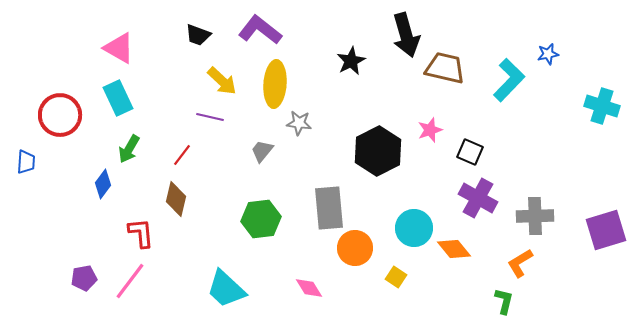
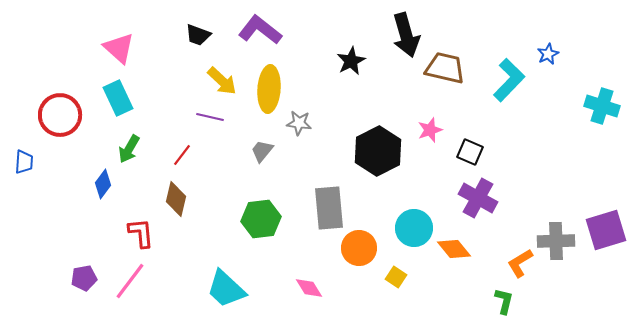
pink triangle: rotated 12 degrees clockwise
blue star: rotated 15 degrees counterclockwise
yellow ellipse: moved 6 px left, 5 px down
blue trapezoid: moved 2 px left
gray cross: moved 21 px right, 25 px down
orange circle: moved 4 px right
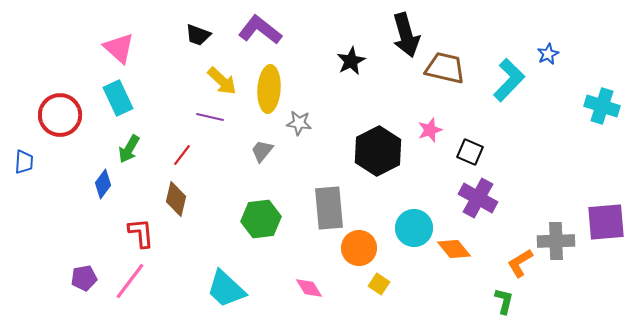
purple square: moved 8 px up; rotated 12 degrees clockwise
yellow square: moved 17 px left, 7 px down
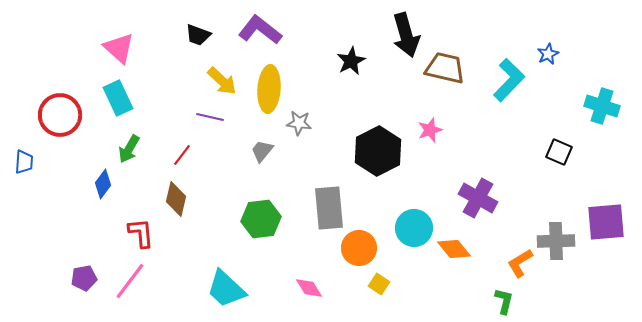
black square: moved 89 px right
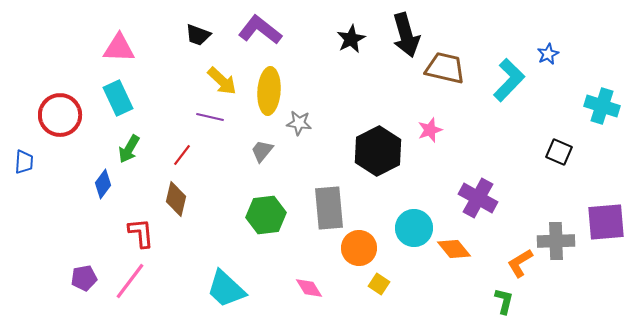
pink triangle: rotated 40 degrees counterclockwise
black star: moved 22 px up
yellow ellipse: moved 2 px down
green hexagon: moved 5 px right, 4 px up
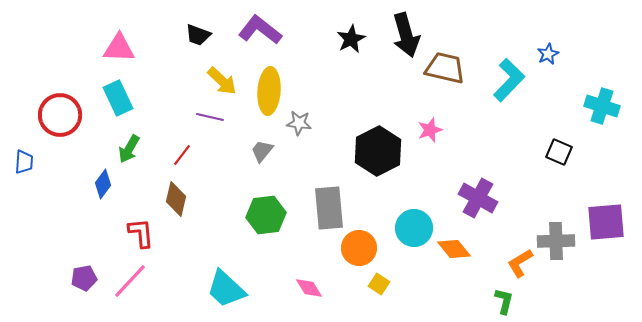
pink line: rotated 6 degrees clockwise
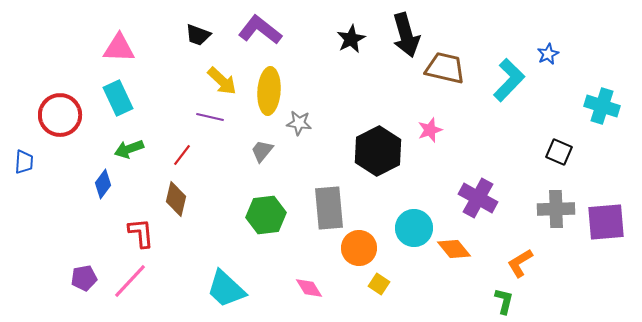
green arrow: rotated 40 degrees clockwise
gray cross: moved 32 px up
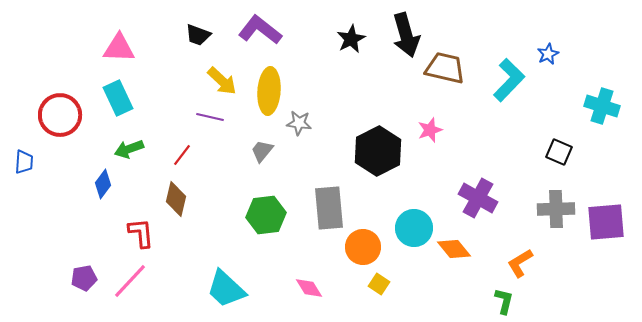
orange circle: moved 4 px right, 1 px up
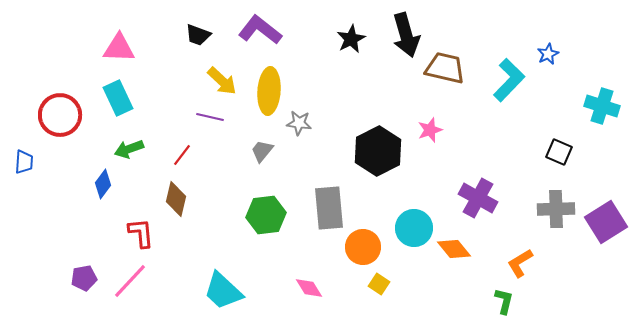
purple square: rotated 27 degrees counterclockwise
cyan trapezoid: moved 3 px left, 2 px down
